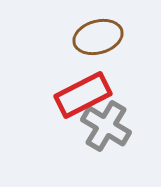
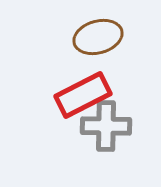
gray cross: rotated 30 degrees counterclockwise
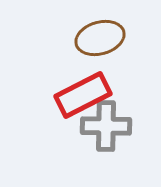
brown ellipse: moved 2 px right, 1 px down
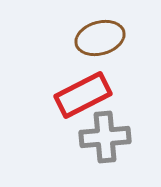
gray cross: moved 1 px left, 11 px down; rotated 6 degrees counterclockwise
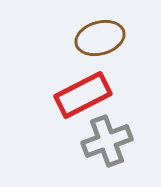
gray cross: moved 2 px right, 4 px down; rotated 15 degrees counterclockwise
